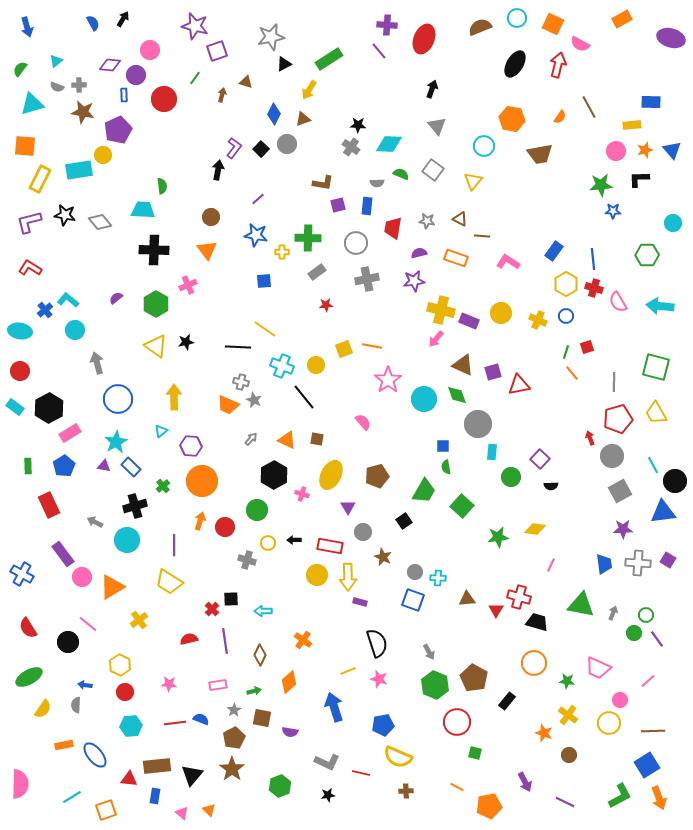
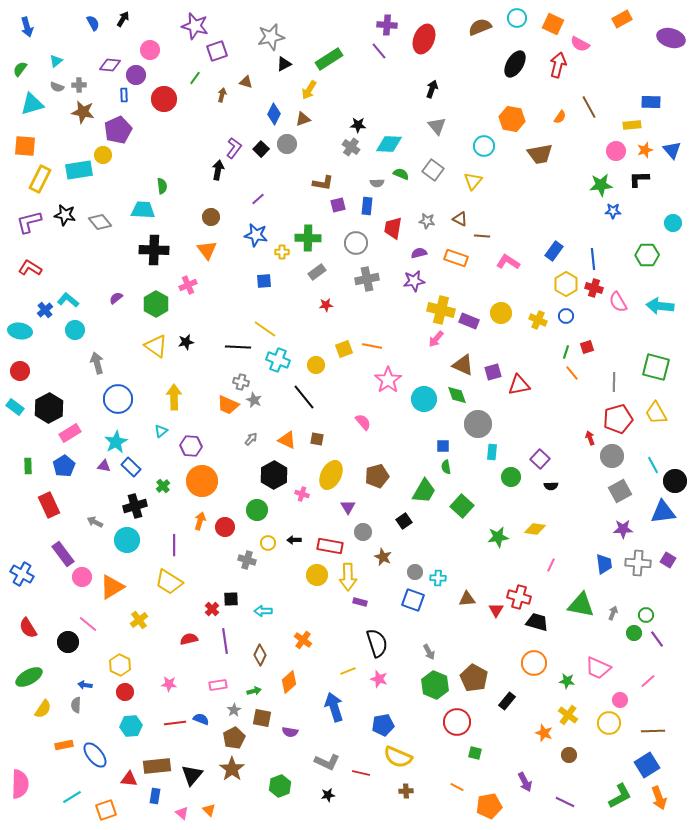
cyan cross at (282, 366): moved 4 px left, 6 px up
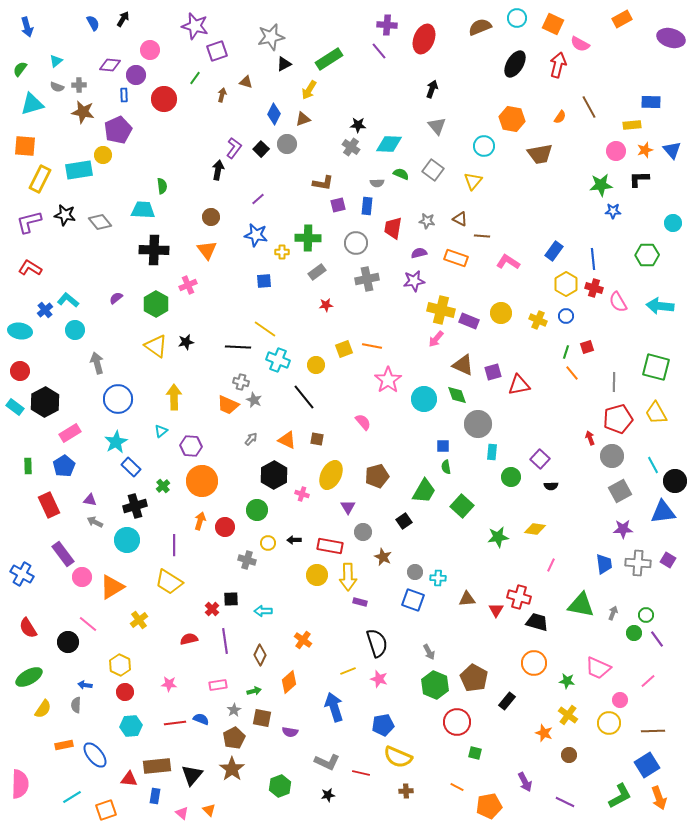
black hexagon at (49, 408): moved 4 px left, 6 px up
purple triangle at (104, 466): moved 14 px left, 34 px down
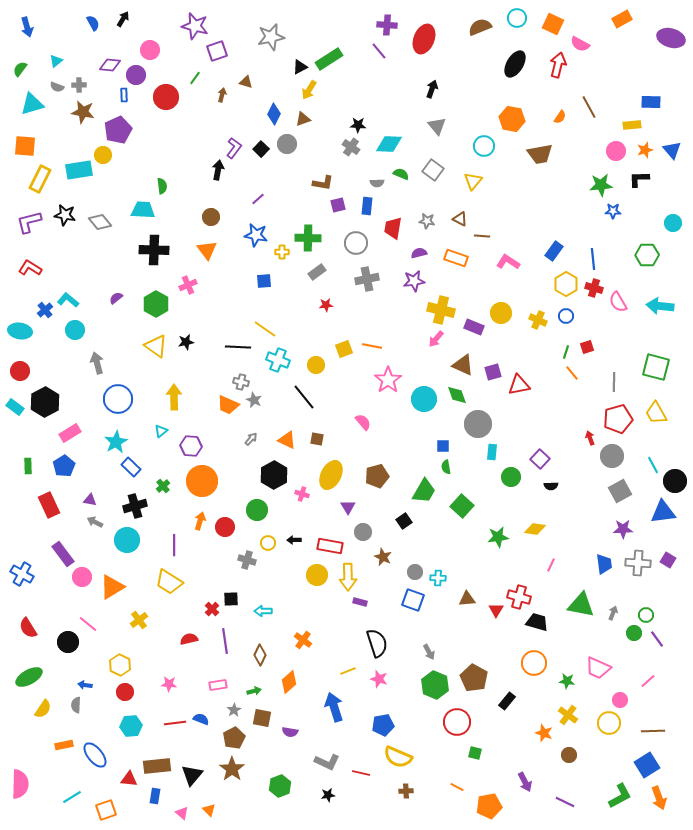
black triangle at (284, 64): moved 16 px right, 3 px down
red circle at (164, 99): moved 2 px right, 2 px up
purple rectangle at (469, 321): moved 5 px right, 6 px down
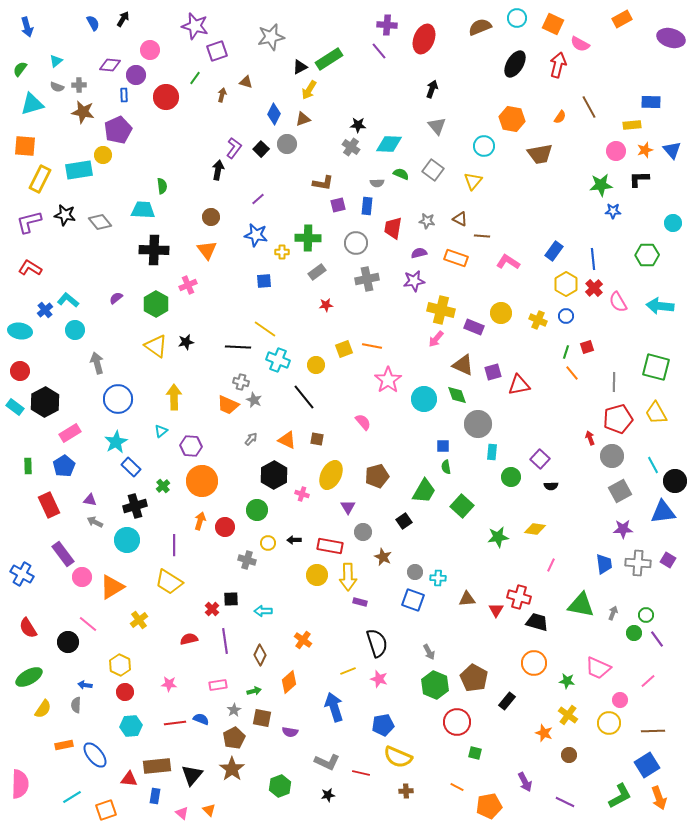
red cross at (594, 288): rotated 30 degrees clockwise
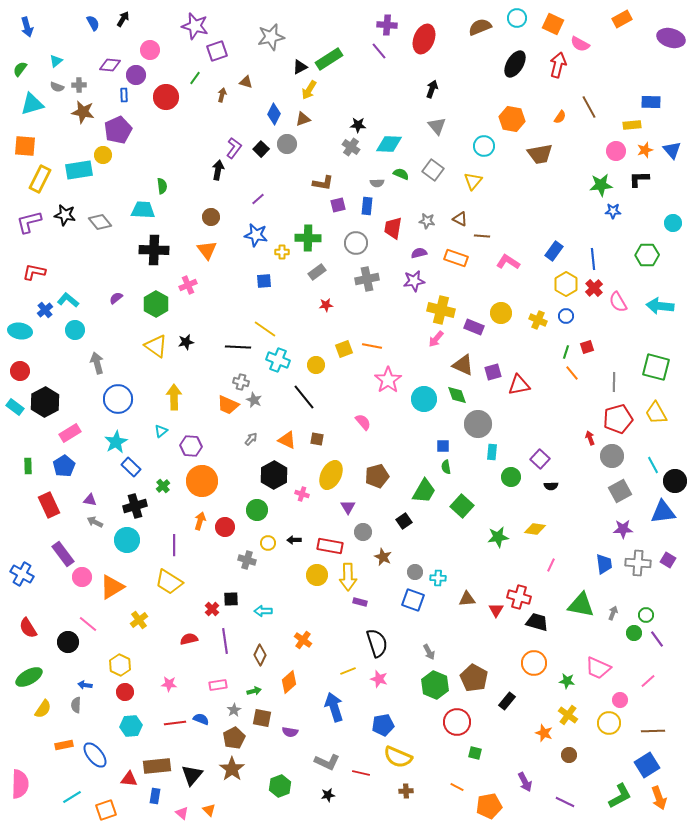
red L-shape at (30, 268): moved 4 px right, 4 px down; rotated 20 degrees counterclockwise
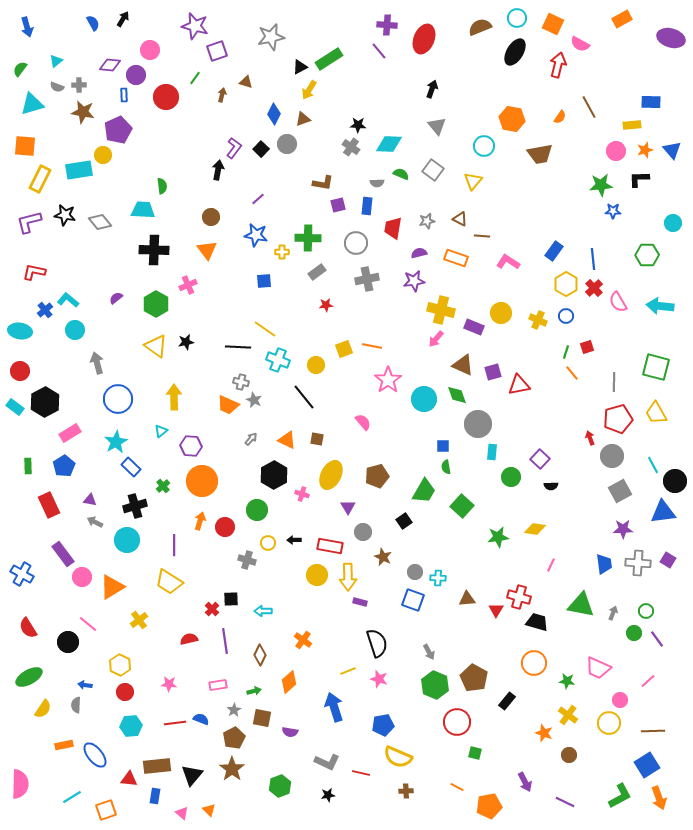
black ellipse at (515, 64): moved 12 px up
gray star at (427, 221): rotated 21 degrees counterclockwise
green circle at (646, 615): moved 4 px up
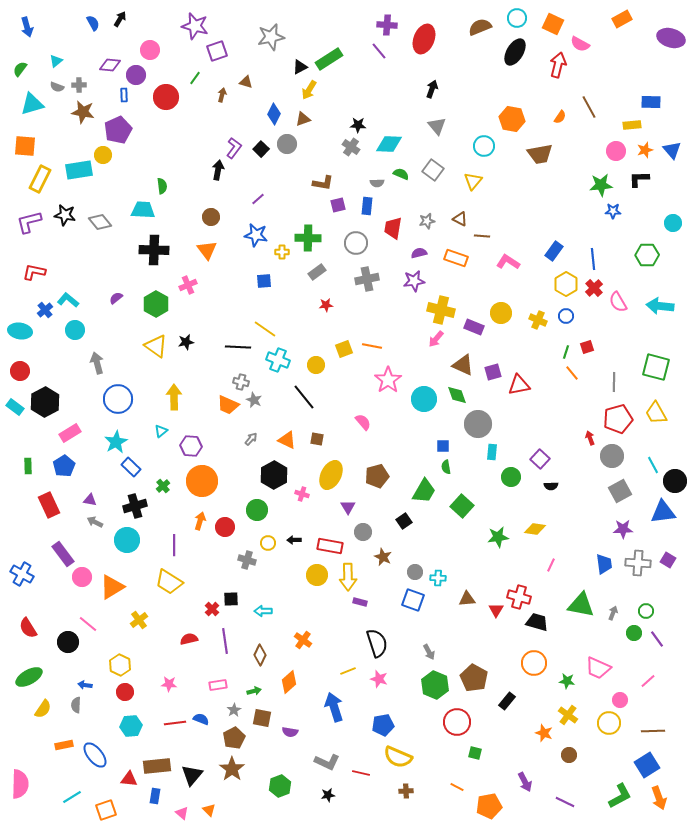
black arrow at (123, 19): moved 3 px left
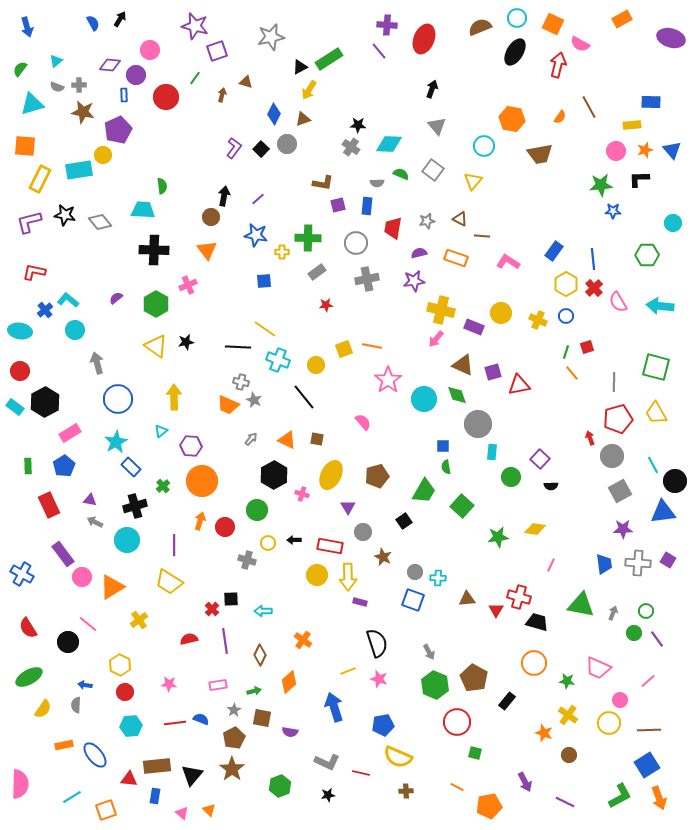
black arrow at (218, 170): moved 6 px right, 26 px down
brown line at (653, 731): moved 4 px left, 1 px up
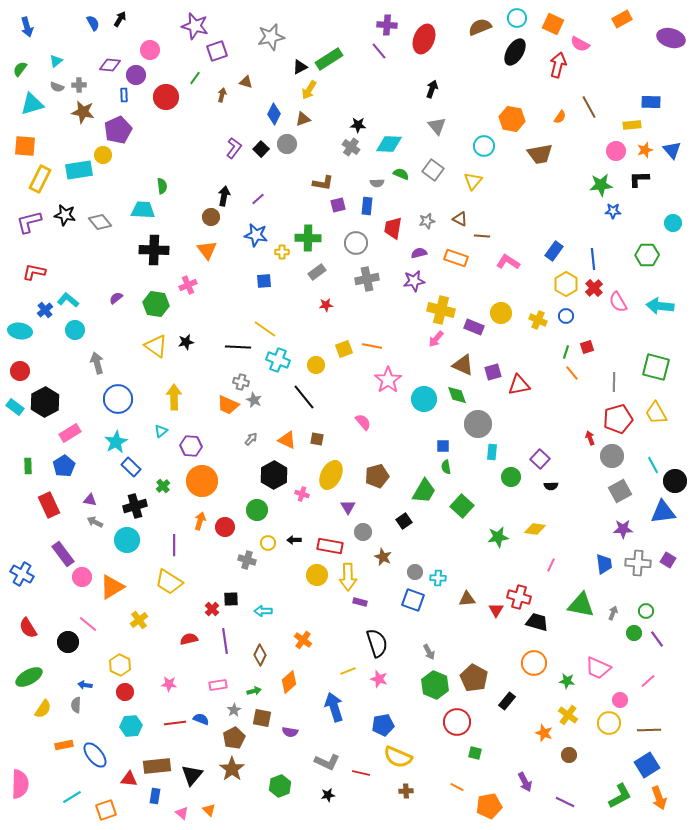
green hexagon at (156, 304): rotated 20 degrees counterclockwise
